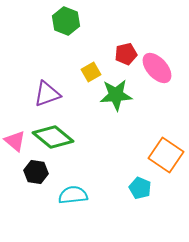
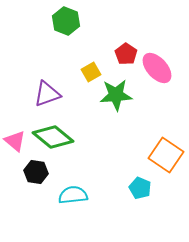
red pentagon: rotated 25 degrees counterclockwise
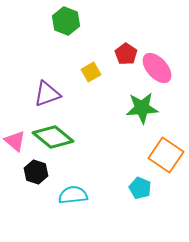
green star: moved 26 px right, 13 px down
black hexagon: rotated 10 degrees clockwise
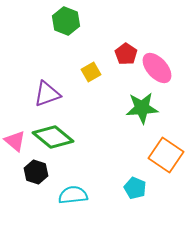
cyan pentagon: moved 5 px left
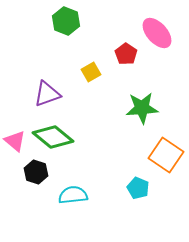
pink ellipse: moved 35 px up
cyan pentagon: moved 3 px right
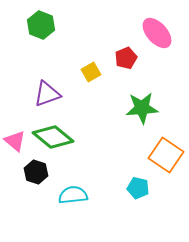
green hexagon: moved 25 px left, 4 px down
red pentagon: moved 4 px down; rotated 15 degrees clockwise
cyan pentagon: rotated 10 degrees counterclockwise
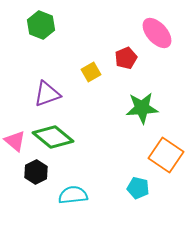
black hexagon: rotated 15 degrees clockwise
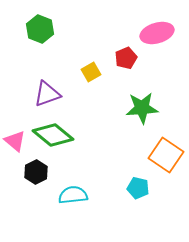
green hexagon: moved 1 px left, 4 px down
pink ellipse: rotated 64 degrees counterclockwise
green diamond: moved 2 px up
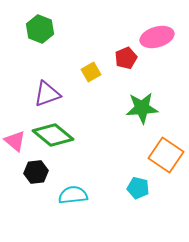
pink ellipse: moved 4 px down
black hexagon: rotated 20 degrees clockwise
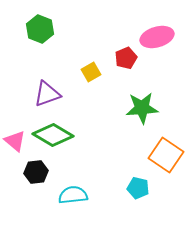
green diamond: rotated 9 degrees counterclockwise
